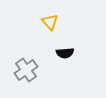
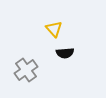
yellow triangle: moved 4 px right, 7 px down
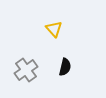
black semicircle: moved 14 px down; rotated 72 degrees counterclockwise
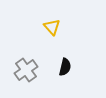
yellow triangle: moved 2 px left, 2 px up
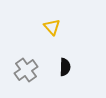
black semicircle: rotated 12 degrees counterclockwise
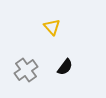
black semicircle: rotated 36 degrees clockwise
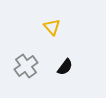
gray cross: moved 4 px up
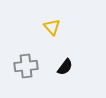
gray cross: rotated 30 degrees clockwise
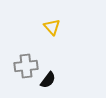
black semicircle: moved 17 px left, 13 px down
